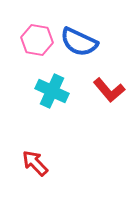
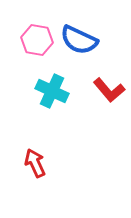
blue semicircle: moved 2 px up
red arrow: rotated 20 degrees clockwise
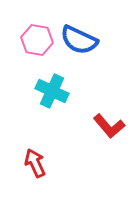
red L-shape: moved 36 px down
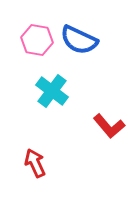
cyan cross: rotated 12 degrees clockwise
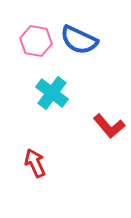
pink hexagon: moved 1 px left, 1 px down
cyan cross: moved 2 px down
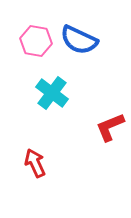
red L-shape: moved 1 px right, 1 px down; rotated 108 degrees clockwise
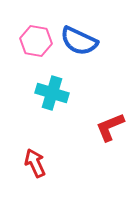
blue semicircle: moved 1 px down
cyan cross: rotated 20 degrees counterclockwise
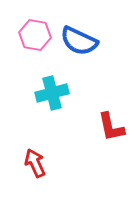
pink hexagon: moved 1 px left, 6 px up
cyan cross: rotated 32 degrees counterclockwise
red L-shape: moved 1 px right; rotated 80 degrees counterclockwise
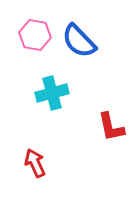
blue semicircle: rotated 21 degrees clockwise
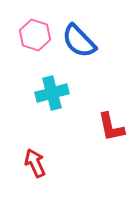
pink hexagon: rotated 8 degrees clockwise
